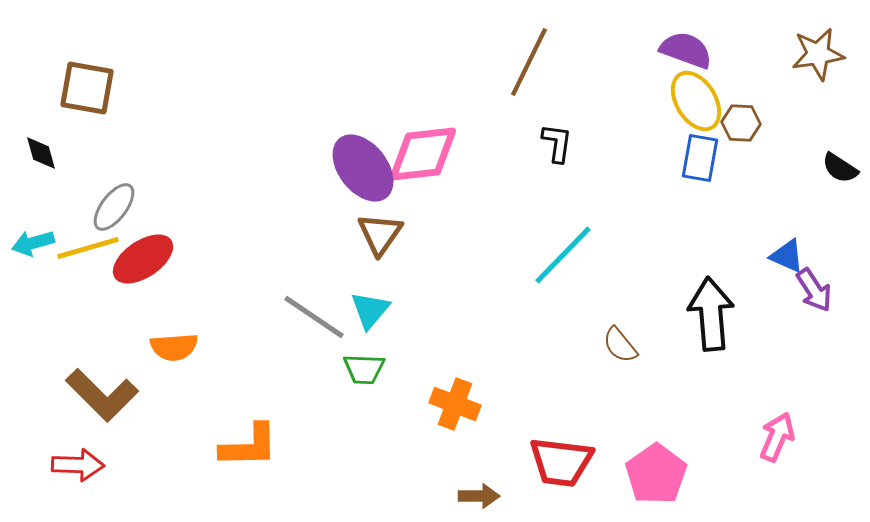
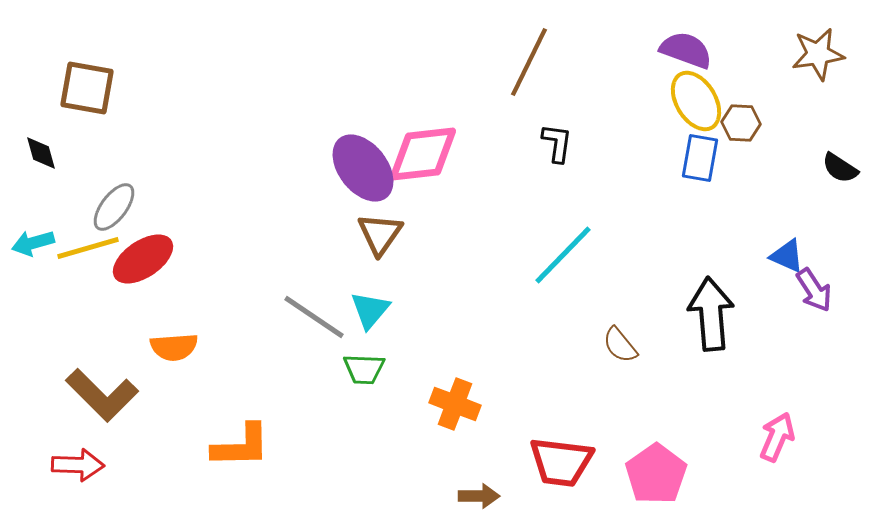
orange L-shape: moved 8 px left
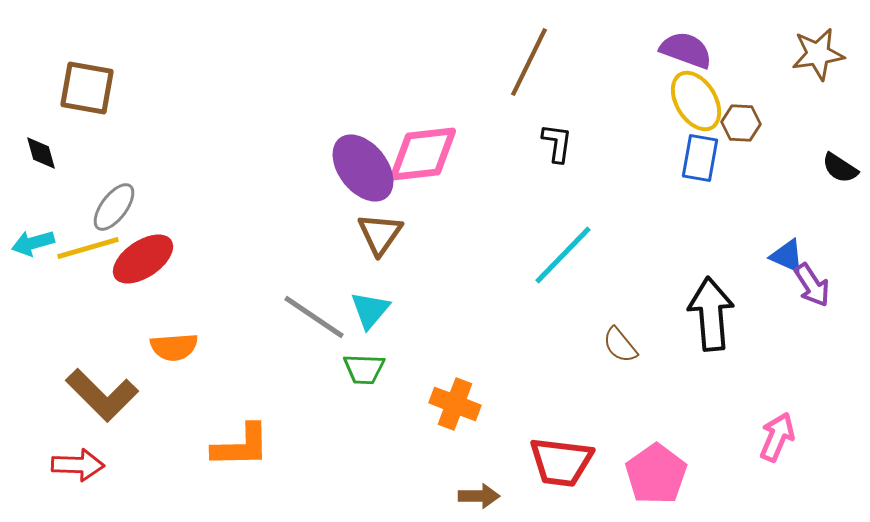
purple arrow: moved 2 px left, 5 px up
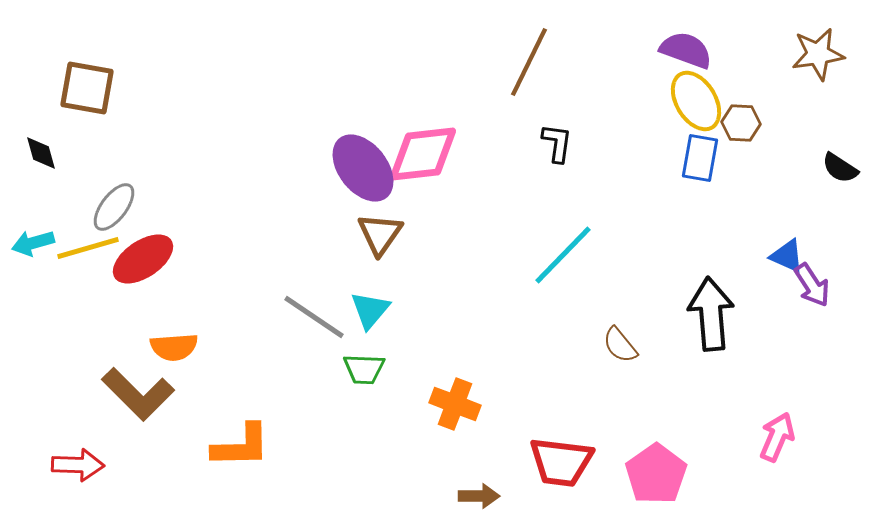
brown L-shape: moved 36 px right, 1 px up
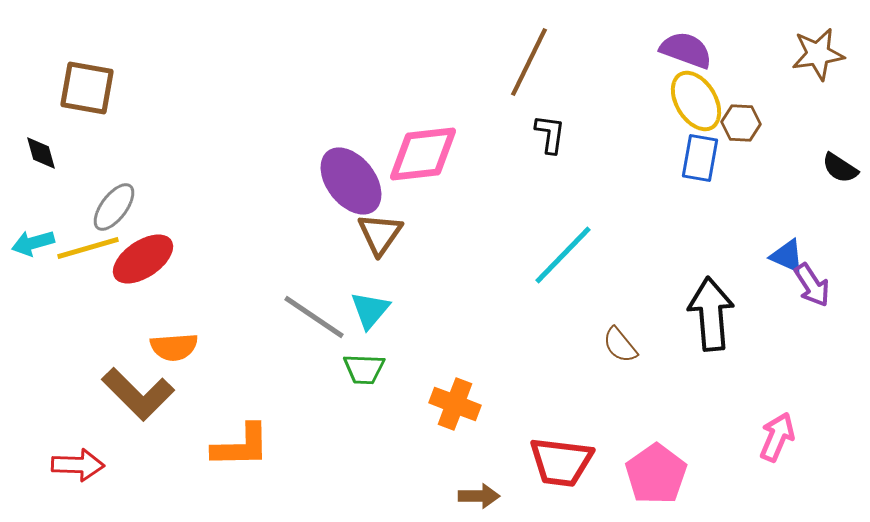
black L-shape: moved 7 px left, 9 px up
purple ellipse: moved 12 px left, 13 px down
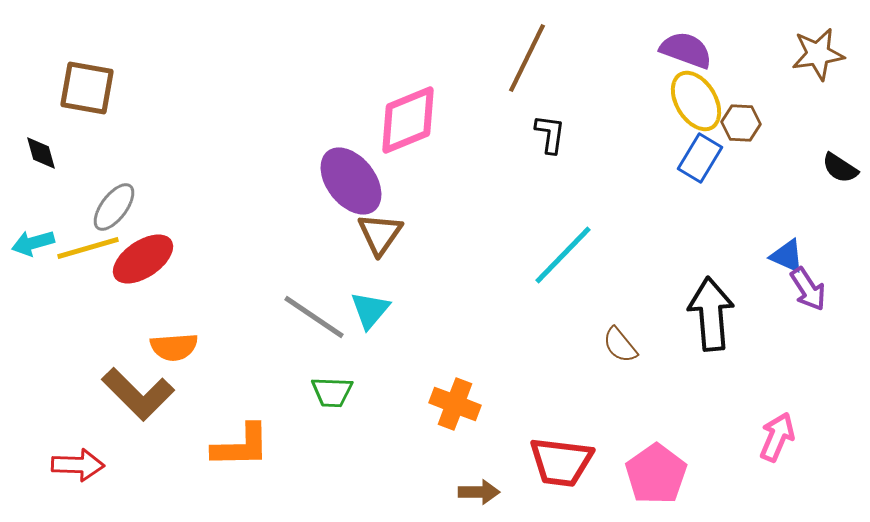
brown line: moved 2 px left, 4 px up
pink diamond: moved 15 px left, 34 px up; rotated 16 degrees counterclockwise
blue rectangle: rotated 21 degrees clockwise
purple arrow: moved 4 px left, 4 px down
green trapezoid: moved 32 px left, 23 px down
brown arrow: moved 4 px up
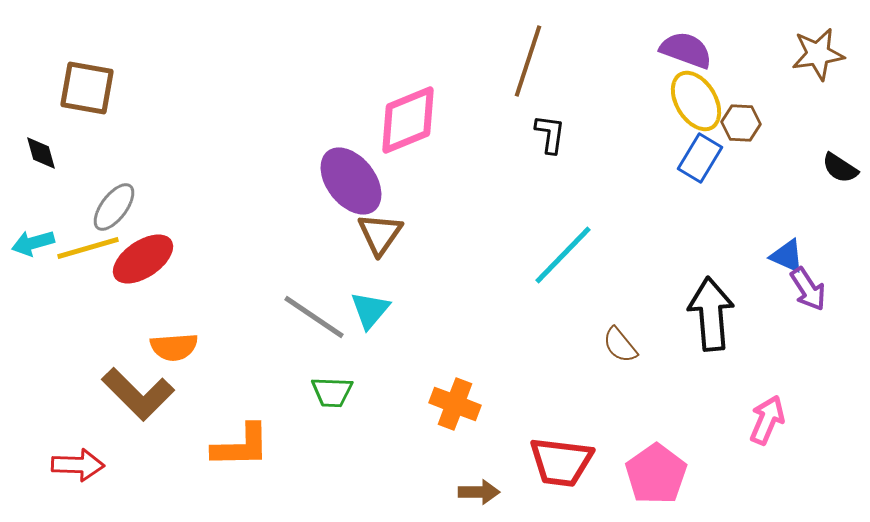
brown line: moved 1 px right, 3 px down; rotated 8 degrees counterclockwise
pink arrow: moved 10 px left, 17 px up
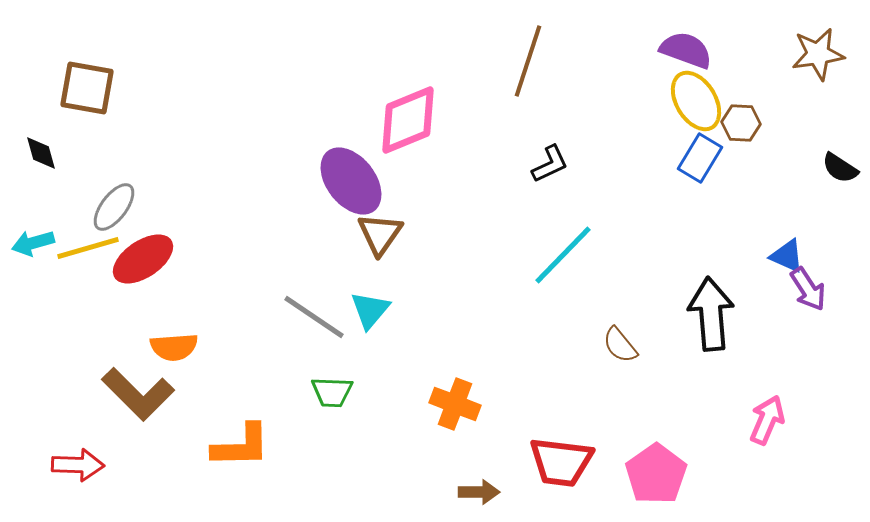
black L-shape: moved 30 px down; rotated 57 degrees clockwise
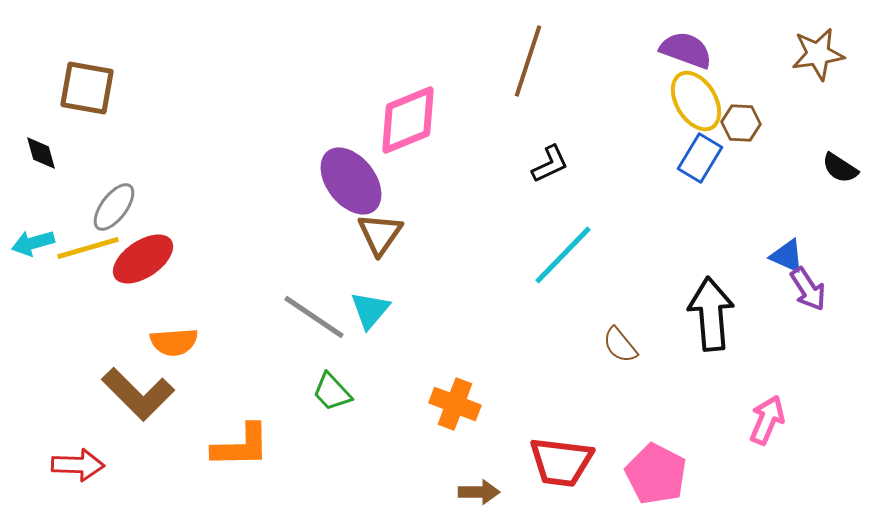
orange semicircle: moved 5 px up
green trapezoid: rotated 45 degrees clockwise
pink pentagon: rotated 10 degrees counterclockwise
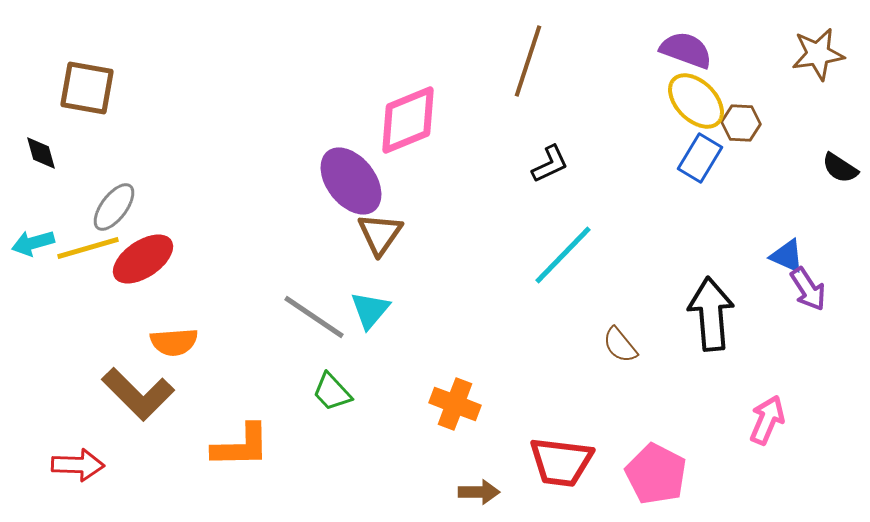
yellow ellipse: rotated 14 degrees counterclockwise
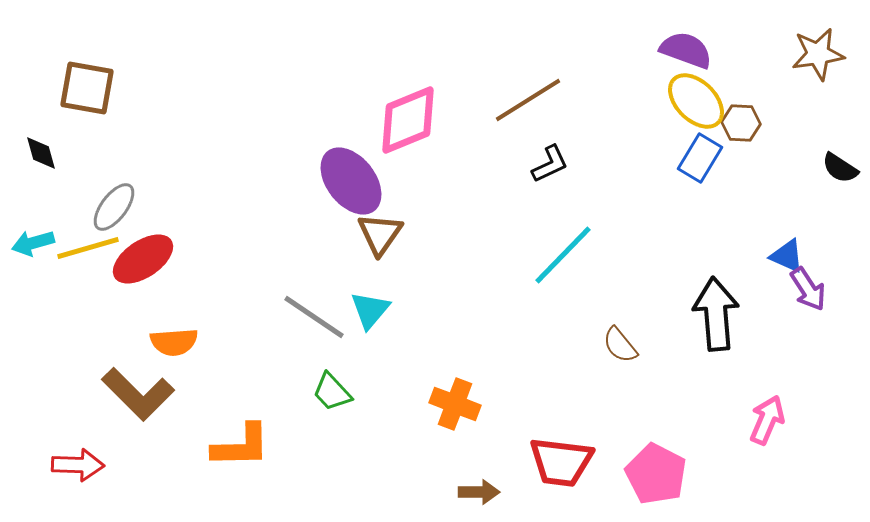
brown line: moved 39 px down; rotated 40 degrees clockwise
black arrow: moved 5 px right
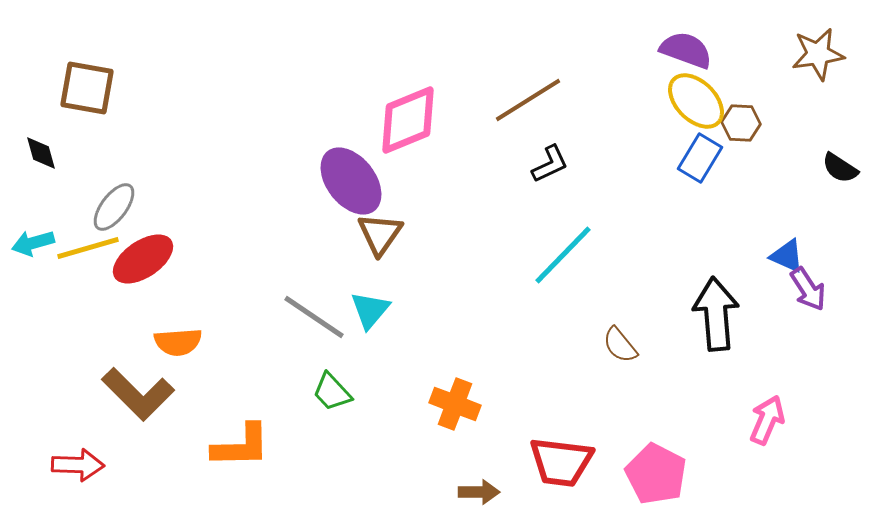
orange semicircle: moved 4 px right
